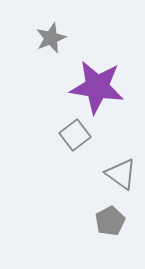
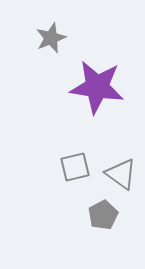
gray square: moved 32 px down; rotated 24 degrees clockwise
gray pentagon: moved 7 px left, 6 px up
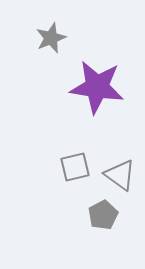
gray triangle: moved 1 px left, 1 px down
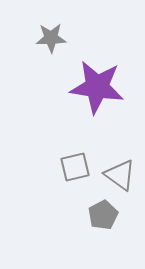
gray star: rotated 20 degrees clockwise
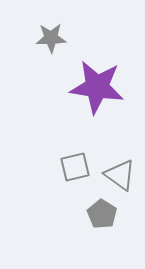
gray pentagon: moved 1 px left, 1 px up; rotated 12 degrees counterclockwise
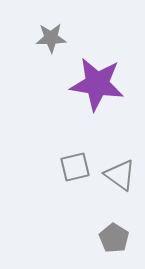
purple star: moved 3 px up
gray pentagon: moved 12 px right, 24 px down
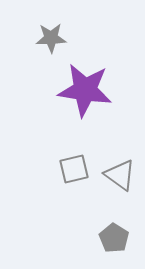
purple star: moved 12 px left, 6 px down
gray square: moved 1 px left, 2 px down
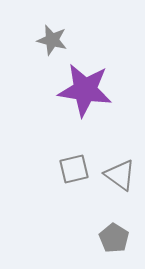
gray star: moved 1 px right, 2 px down; rotated 16 degrees clockwise
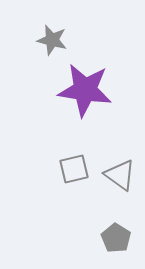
gray pentagon: moved 2 px right
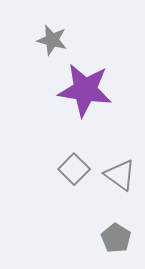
gray square: rotated 32 degrees counterclockwise
